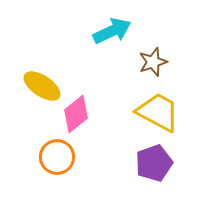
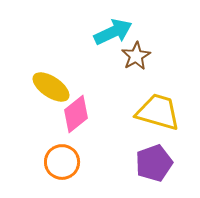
cyan arrow: moved 1 px right, 1 px down
brown star: moved 17 px left, 6 px up; rotated 12 degrees counterclockwise
yellow ellipse: moved 9 px right, 1 px down
yellow trapezoid: rotated 12 degrees counterclockwise
orange circle: moved 5 px right, 5 px down
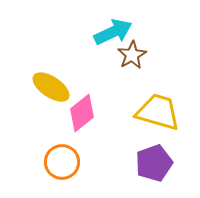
brown star: moved 4 px left, 1 px up
pink diamond: moved 6 px right, 1 px up
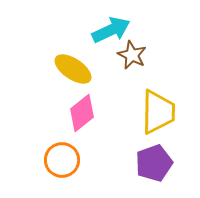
cyan arrow: moved 2 px left, 2 px up
brown star: rotated 16 degrees counterclockwise
yellow ellipse: moved 22 px right, 18 px up
yellow trapezoid: rotated 75 degrees clockwise
orange circle: moved 2 px up
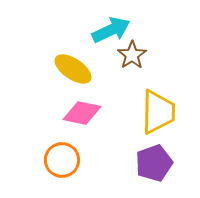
brown star: rotated 12 degrees clockwise
pink diamond: rotated 51 degrees clockwise
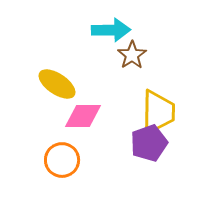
cyan arrow: rotated 24 degrees clockwise
yellow ellipse: moved 16 px left, 15 px down
pink diamond: moved 1 px right, 3 px down; rotated 12 degrees counterclockwise
purple pentagon: moved 5 px left, 20 px up
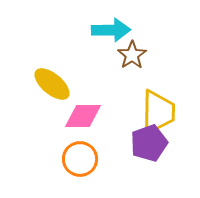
yellow ellipse: moved 5 px left; rotated 6 degrees clockwise
orange circle: moved 18 px right, 1 px up
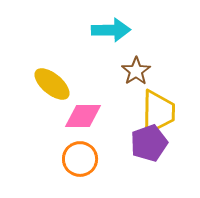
brown star: moved 4 px right, 16 px down
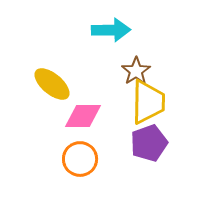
yellow trapezoid: moved 10 px left, 10 px up
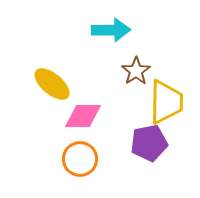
yellow trapezoid: moved 18 px right
purple pentagon: rotated 9 degrees clockwise
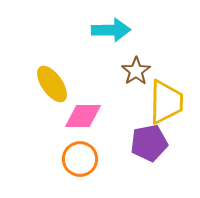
yellow ellipse: rotated 15 degrees clockwise
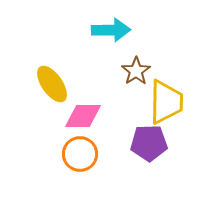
purple pentagon: rotated 9 degrees clockwise
orange circle: moved 5 px up
